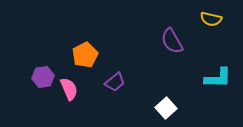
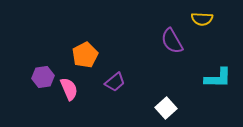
yellow semicircle: moved 9 px left; rotated 10 degrees counterclockwise
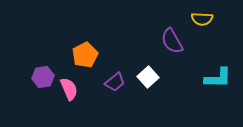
white square: moved 18 px left, 31 px up
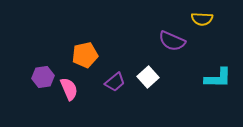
purple semicircle: rotated 36 degrees counterclockwise
orange pentagon: rotated 15 degrees clockwise
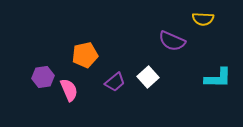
yellow semicircle: moved 1 px right
pink semicircle: moved 1 px down
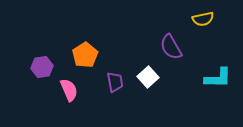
yellow semicircle: rotated 15 degrees counterclockwise
purple semicircle: moved 1 px left, 6 px down; rotated 36 degrees clockwise
orange pentagon: rotated 20 degrees counterclockwise
purple hexagon: moved 1 px left, 10 px up
purple trapezoid: rotated 60 degrees counterclockwise
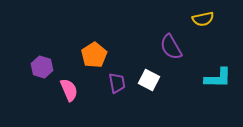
orange pentagon: moved 9 px right
purple hexagon: rotated 25 degrees clockwise
white square: moved 1 px right, 3 px down; rotated 20 degrees counterclockwise
purple trapezoid: moved 2 px right, 1 px down
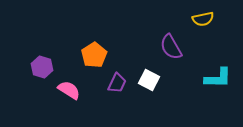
purple trapezoid: rotated 35 degrees clockwise
pink semicircle: rotated 35 degrees counterclockwise
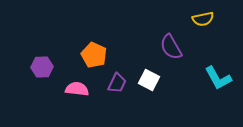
orange pentagon: rotated 15 degrees counterclockwise
purple hexagon: rotated 20 degrees counterclockwise
cyan L-shape: rotated 60 degrees clockwise
pink semicircle: moved 8 px right, 1 px up; rotated 25 degrees counterclockwise
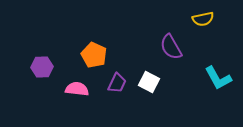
white square: moved 2 px down
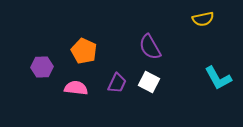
purple semicircle: moved 21 px left
orange pentagon: moved 10 px left, 4 px up
pink semicircle: moved 1 px left, 1 px up
